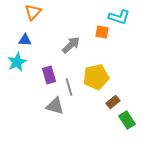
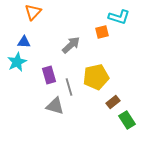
orange square: rotated 24 degrees counterclockwise
blue triangle: moved 1 px left, 2 px down
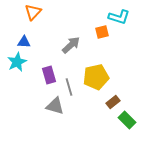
green rectangle: rotated 12 degrees counterclockwise
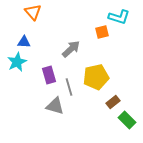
orange triangle: rotated 24 degrees counterclockwise
gray arrow: moved 4 px down
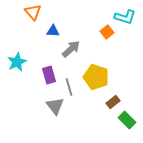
cyan L-shape: moved 6 px right
orange square: moved 5 px right; rotated 24 degrees counterclockwise
blue triangle: moved 29 px right, 11 px up
yellow pentagon: rotated 30 degrees clockwise
gray triangle: rotated 36 degrees clockwise
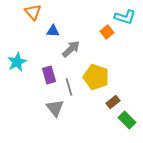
gray triangle: moved 2 px down
